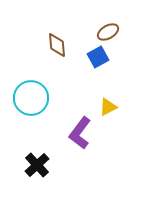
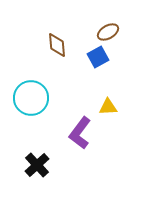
yellow triangle: rotated 24 degrees clockwise
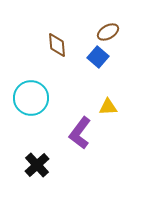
blue square: rotated 20 degrees counterclockwise
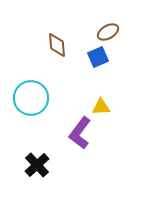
blue square: rotated 25 degrees clockwise
yellow triangle: moved 7 px left
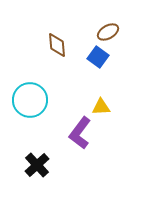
blue square: rotated 30 degrees counterclockwise
cyan circle: moved 1 px left, 2 px down
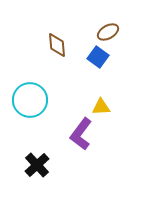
purple L-shape: moved 1 px right, 1 px down
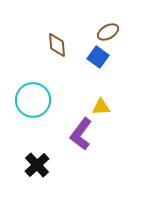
cyan circle: moved 3 px right
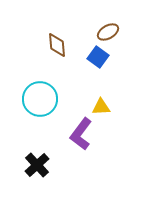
cyan circle: moved 7 px right, 1 px up
